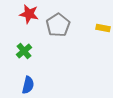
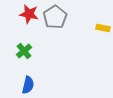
gray pentagon: moved 3 px left, 8 px up
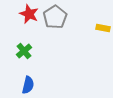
red star: rotated 12 degrees clockwise
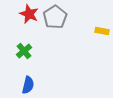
yellow rectangle: moved 1 px left, 3 px down
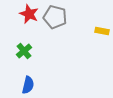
gray pentagon: rotated 25 degrees counterclockwise
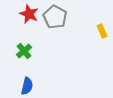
gray pentagon: rotated 15 degrees clockwise
yellow rectangle: rotated 56 degrees clockwise
blue semicircle: moved 1 px left, 1 px down
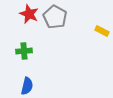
yellow rectangle: rotated 40 degrees counterclockwise
green cross: rotated 35 degrees clockwise
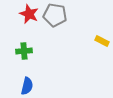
gray pentagon: moved 2 px up; rotated 20 degrees counterclockwise
yellow rectangle: moved 10 px down
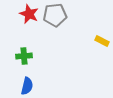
gray pentagon: rotated 15 degrees counterclockwise
green cross: moved 5 px down
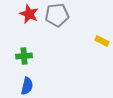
gray pentagon: moved 2 px right
